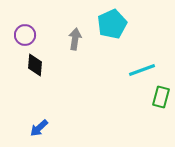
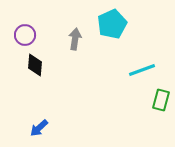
green rectangle: moved 3 px down
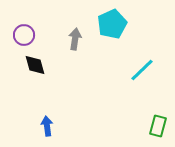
purple circle: moved 1 px left
black diamond: rotated 20 degrees counterclockwise
cyan line: rotated 24 degrees counterclockwise
green rectangle: moved 3 px left, 26 px down
blue arrow: moved 8 px right, 2 px up; rotated 126 degrees clockwise
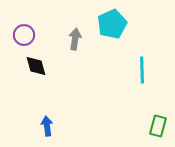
black diamond: moved 1 px right, 1 px down
cyan line: rotated 48 degrees counterclockwise
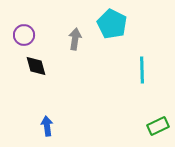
cyan pentagon: rotated 20 degrees counterclockwise
green rectangle: rotated 50 degrees clockwise
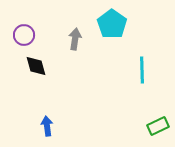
cyan pentagon: rotated 8 degrees clockwise
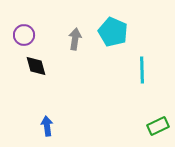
cyan pentagon: moved 1 px right, 8 px down; rotated 12 degrees counterclockwise
